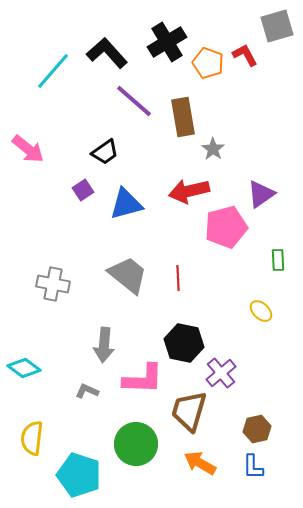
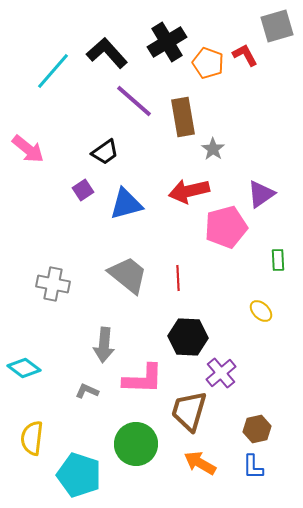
black hexagon: moved 4 px right, 6 px up; rotated 9 degrees counterclockwise
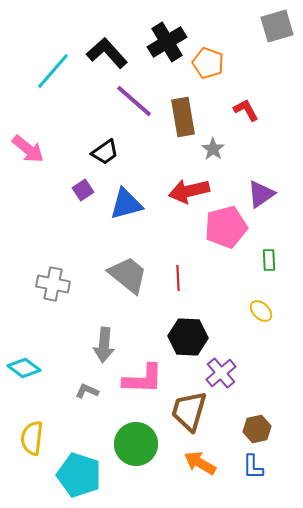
red L-shape: moved 1 px right, 55 px down
green rectangle: moved 9 px left
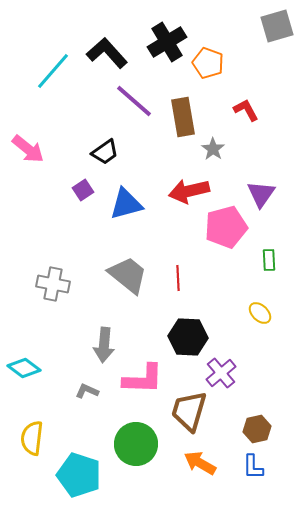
purple triangle: rotated 20 degrees counterclockwise
yellow ellipse: moved 1 px left, 2 px down
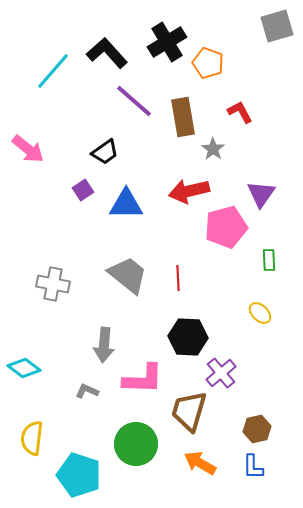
red L-shape: moved 6 px left, 2 px down
blue triangle: rotated 15 degrees clockwise
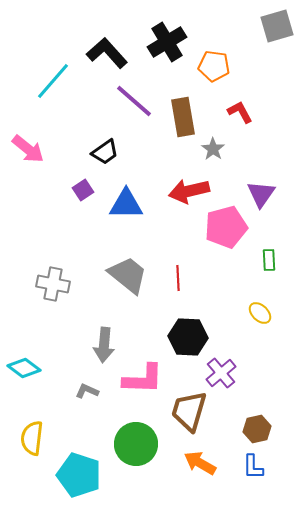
orange pentagon: moved 6 px right, 3 px down; rotated 12 degrees counterclockwise
cyan line: moved 10 px down
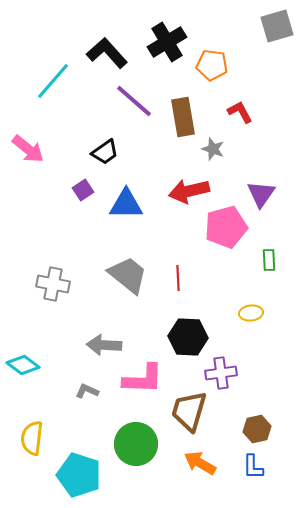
orange pentagon: moved 2 px left, 1 px up
gray star: rotated 15 degrees counterclockwise
yellow ellipse: moved 9 px left; rotated 50 degrees counterclockwise
gray arrow: rotated 88 degrees clockwise
cyan diamond: moved 1 px left, 3 px up
purple cross: rotated 32 degrees clockwise
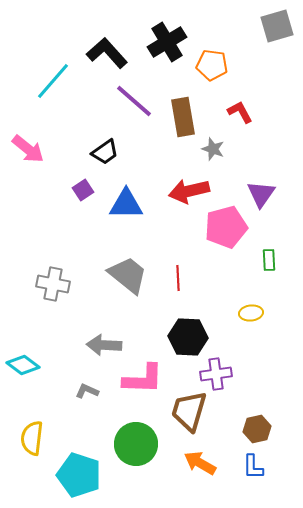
purple cross: moved 5 px left, 1 px down
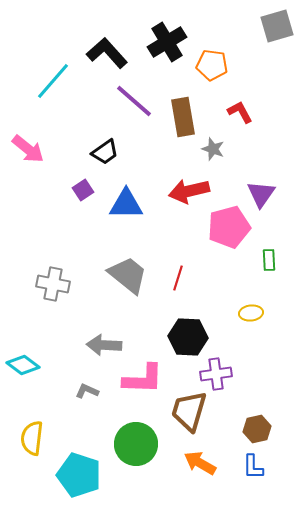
pink pentagon: moved 3 px right
red line: rotated 20 degrees clockwise
